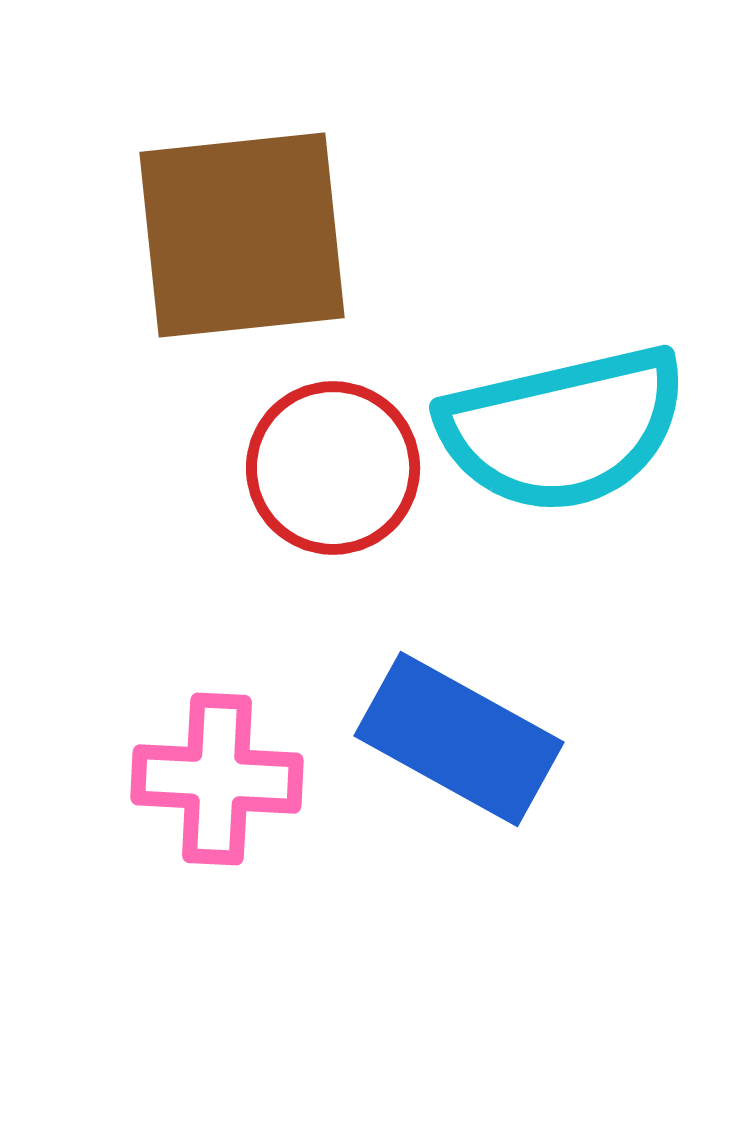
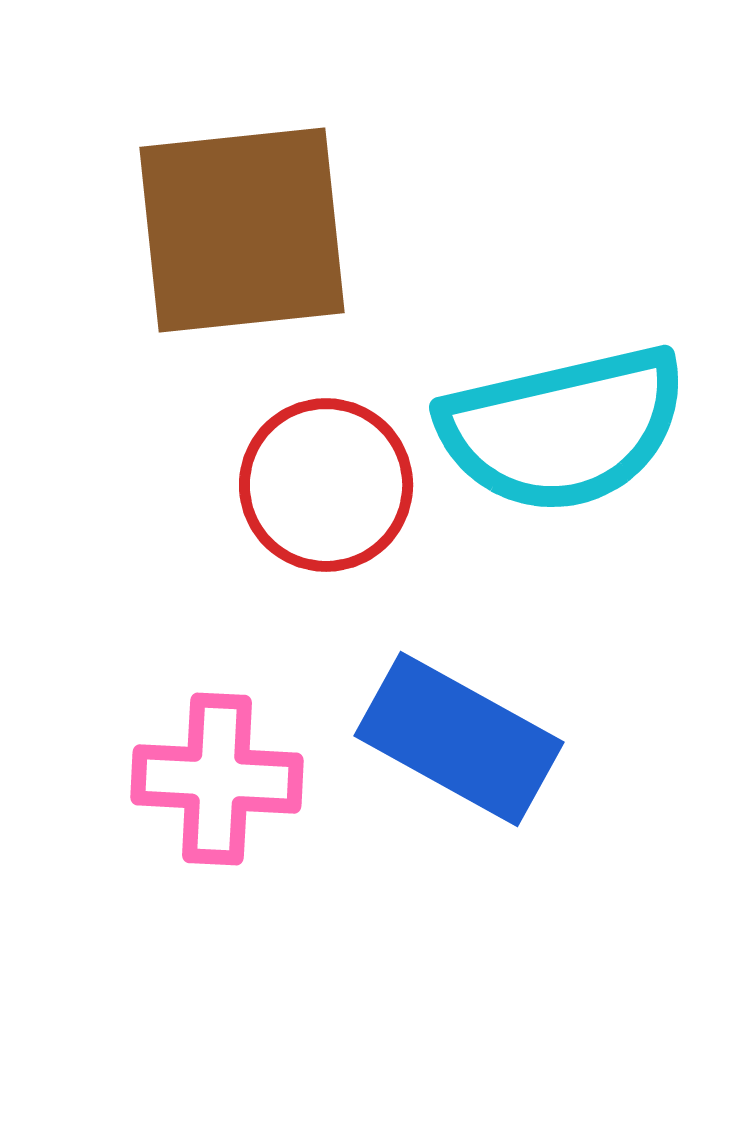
brown square: moved 5 px up
red circle: moved 7 px left, 17 px down
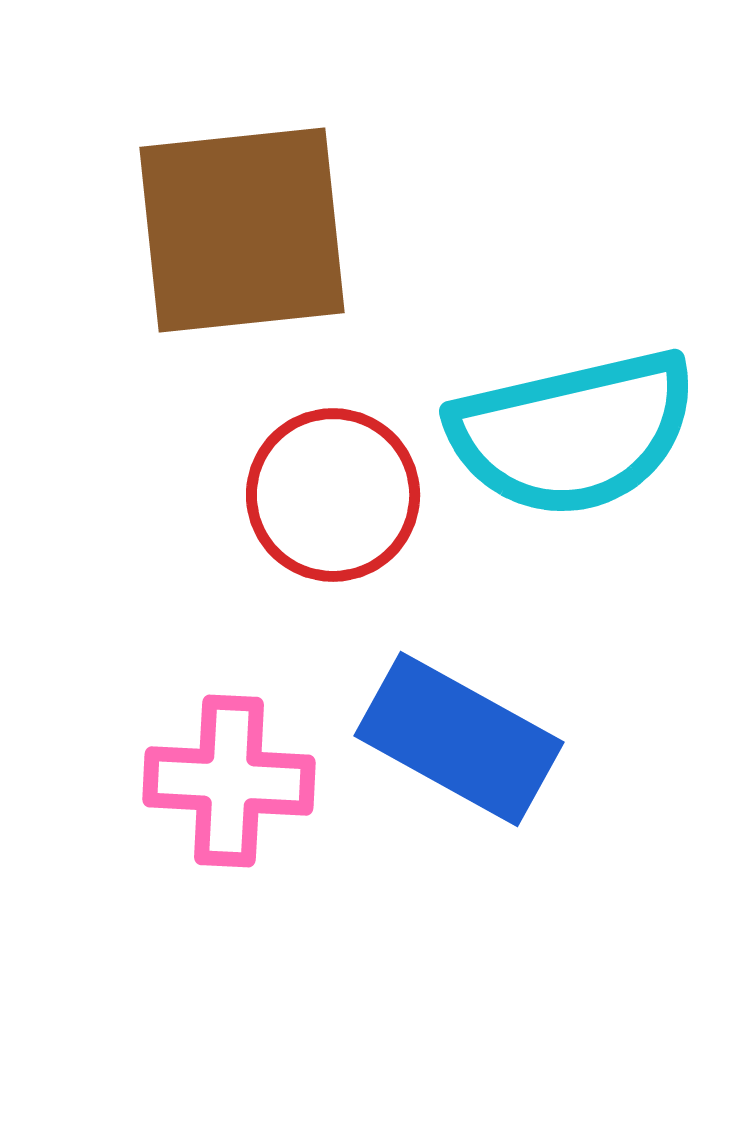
cyan semicircle: moved 10 px right, 4 px down
red circle: moved 7 px right, 10 px down
pink cross: moved 12 px right, 2 px down
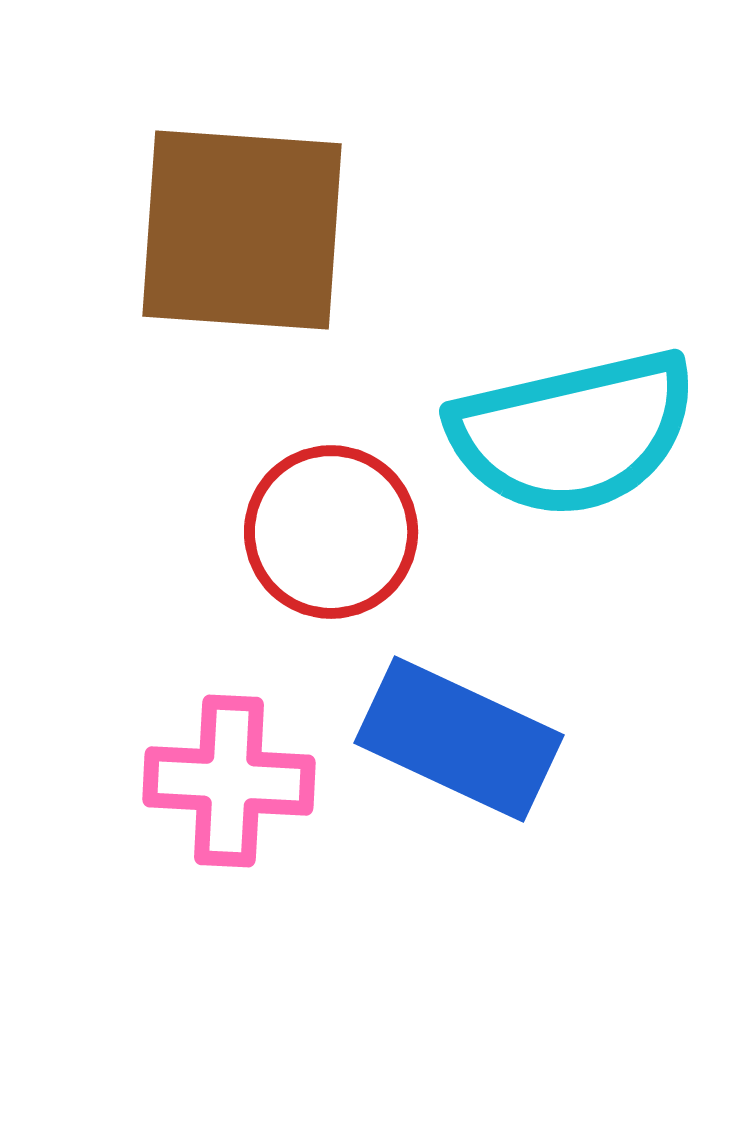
brown square: rotated 10 degrees clockwise
red circle: moved 2 px left, 37 px down
blue rectangle: rotated 4 degrees counterclockwise
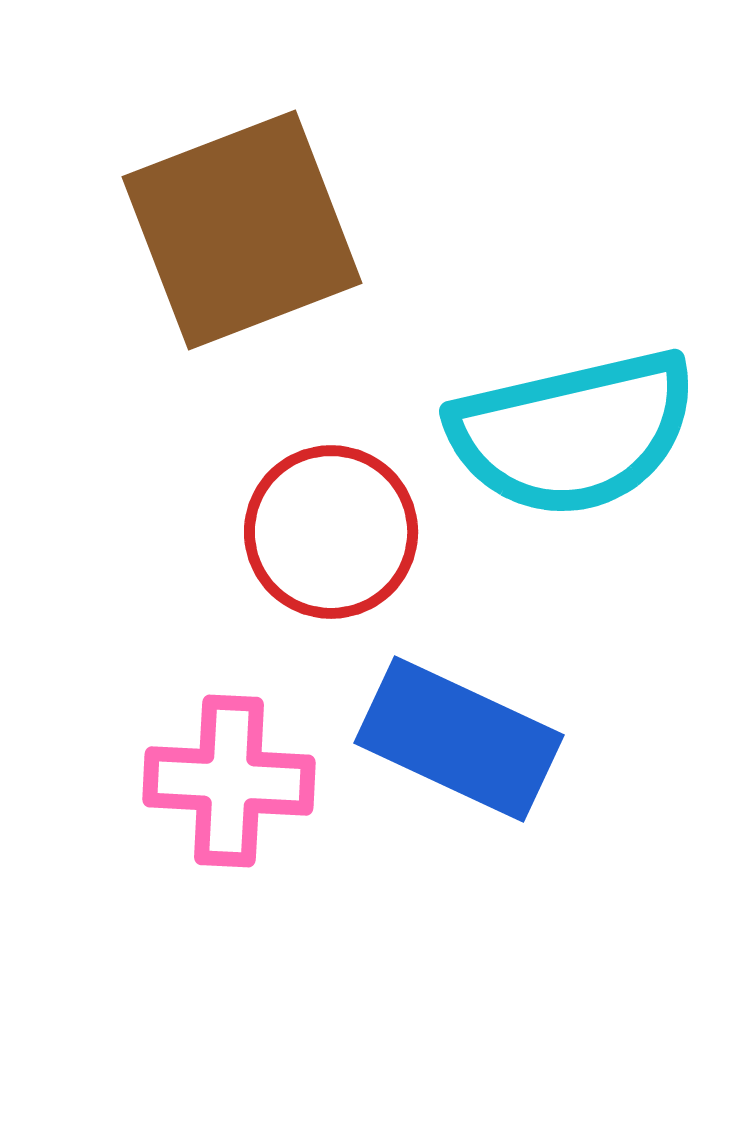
brown square: rotated 25 degrees counterclockwise
